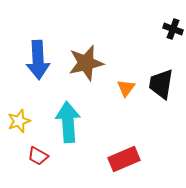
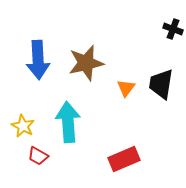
yellow star: moved 4 px right, 5 px down; rotated 25 degrees counterclockwise
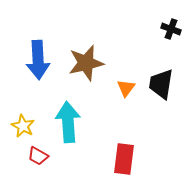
black cross: moved 2 px left
red rectangle: rotated 60 degrees counterclockwise
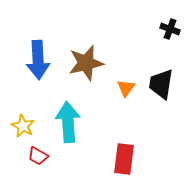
black cross: moved 1 px left
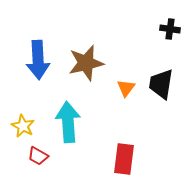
black cross: rotated 12 degrees counterclockwise
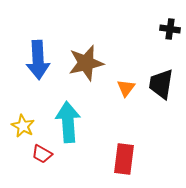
red trapezoid: moved 4 px right, 2 px up
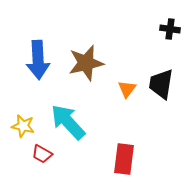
orange triangle: moved 1 px right, 1 px down
cyan arrow: rotated 39 degrees counterclockwise
yellow star: rotated 15 degrees counterclockwise
